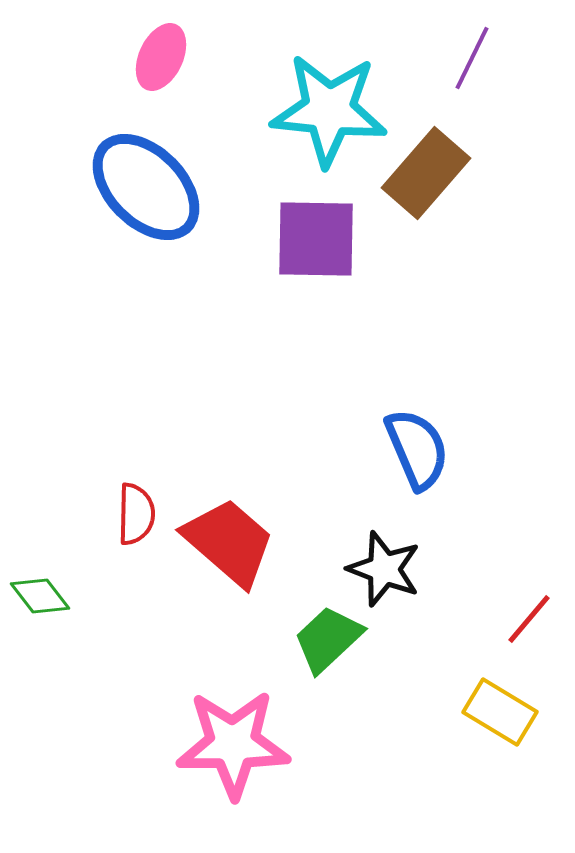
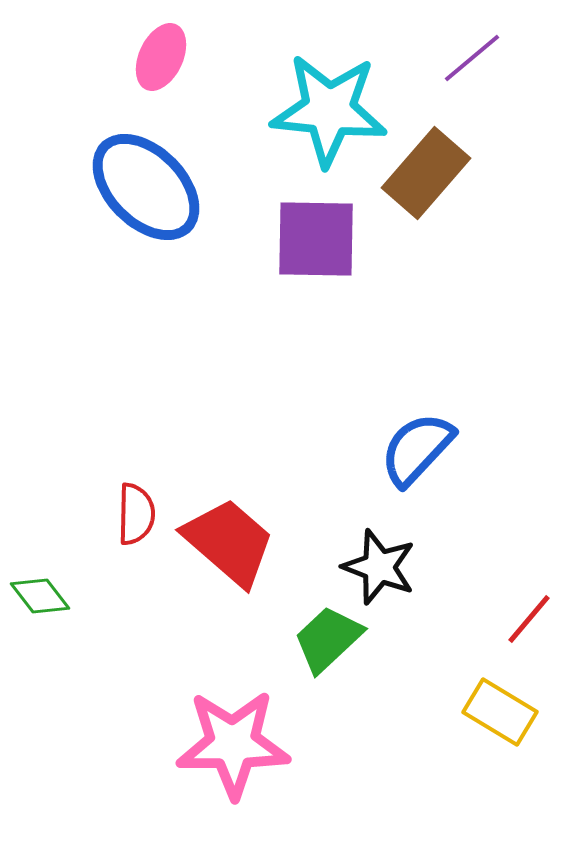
purple line: rotated 24 degrees clockwise
blue semicircle: rotated 114 degrees counterclockwise
black star: moved 5 px left, 2 px up
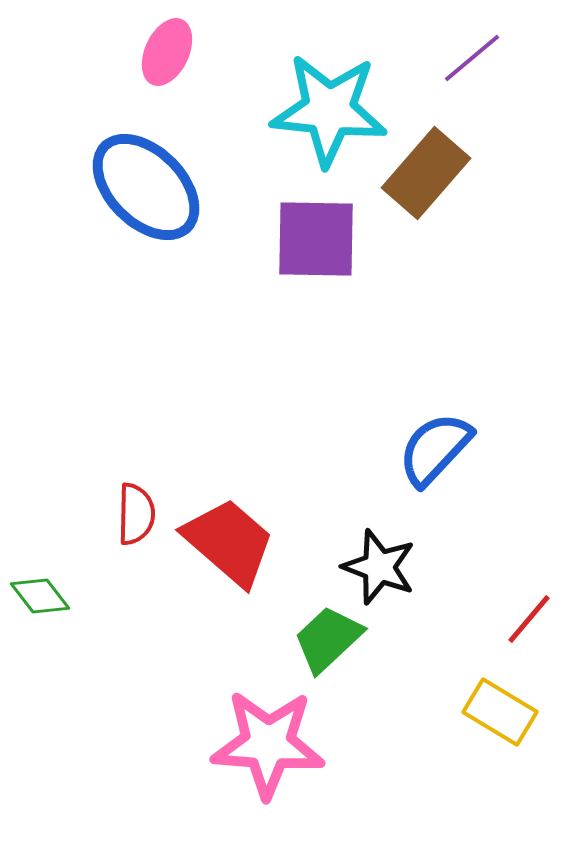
pink ellipse: moved 6 px right, 5 px up
blue semicircle: moved 18 px right
pink star: moved 35 px right; rotated 4 degrees clockwise
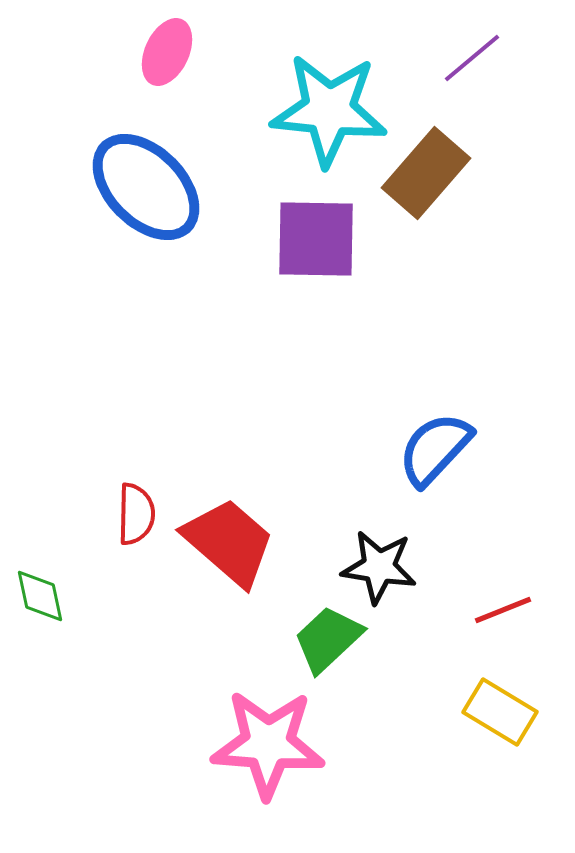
black star: rotated 12 degrees counterclockwise
green diamond: rotated 26 degrees clockwise
red line: moved 26 px left, 9 px up; rotated 28 degrees clockwise
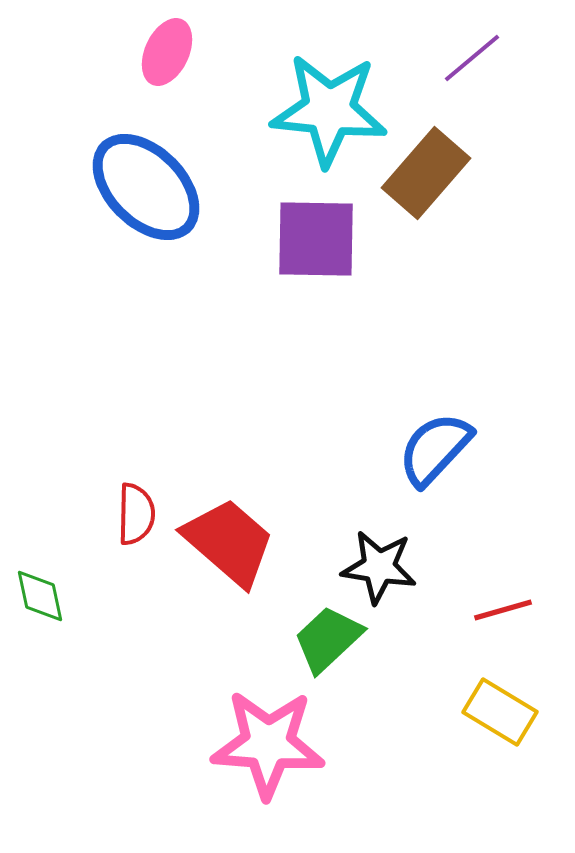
red line: rotated 6 degrees clockwise
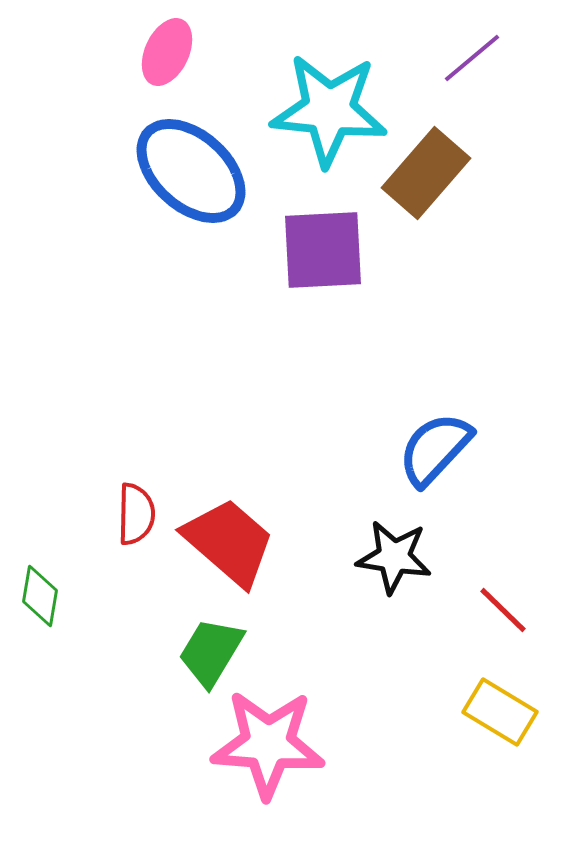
blue ellipse: moved 45 px right, 16 px up; rotated 3 degrees counterclockwise
purple square: moved 7 px right, 11 px down; rotated 4 degrees counterclockwise
black star: moved 15 px right, 10 px up
green diamond: rotated 22 degrees clockwise
red line: rotated 60 degrees clockwise
green trapezoid: moved 117 px left, 13 px down; rotated 16 degrees counterclockwise
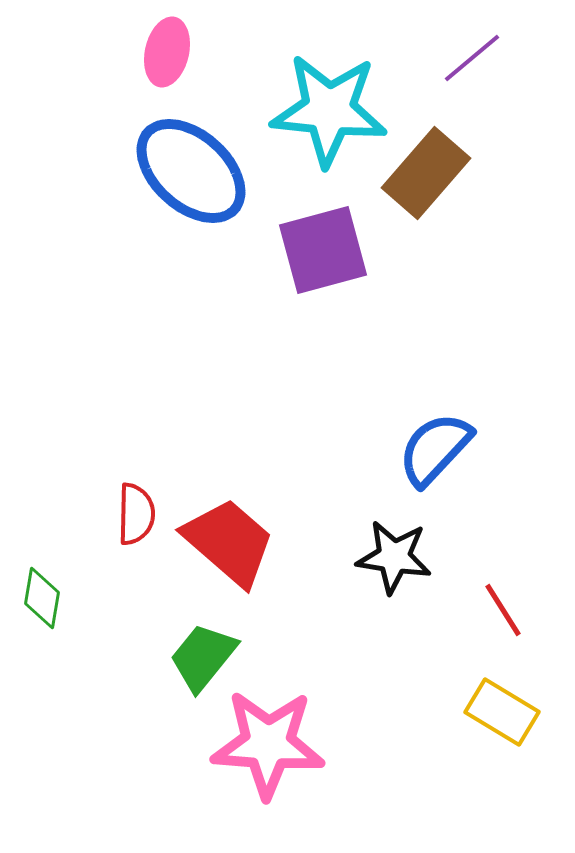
pink ellipse: rotated 12 degrees counterclockwise
purple square: rotated 12 degrees counterclockwise
green diamond: moved 2 px right, 2 px down
red line: rotated 14 degrees clockwise
green trapezoid: moved 8 px left, 5 px down; rotated 8 degrees clockwise
yellow rectangle: moved 2 px right
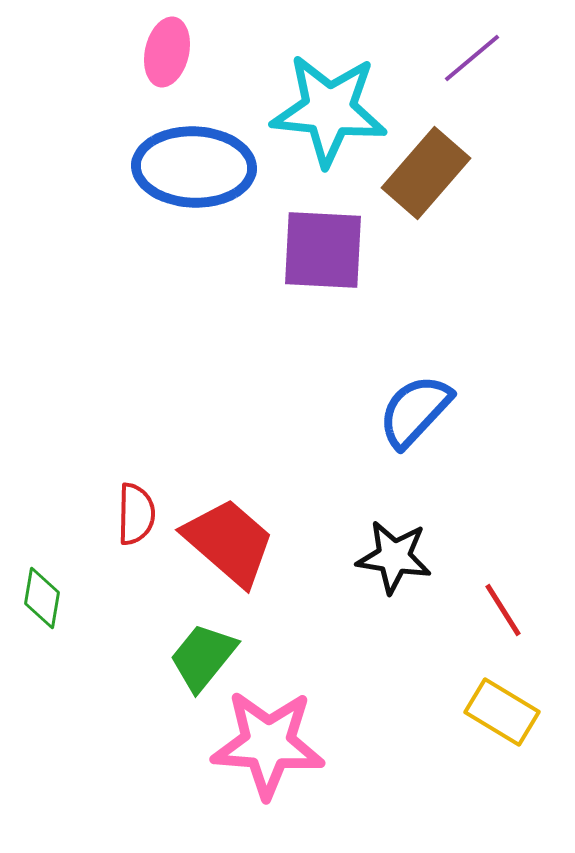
blue ellipse: moved 3 px right, 4 px up; rotated 40 degrees counterclockwise
purple square: rotated 18 degrees clockwise
blue semicircle: moved 20 px left, 38 px up
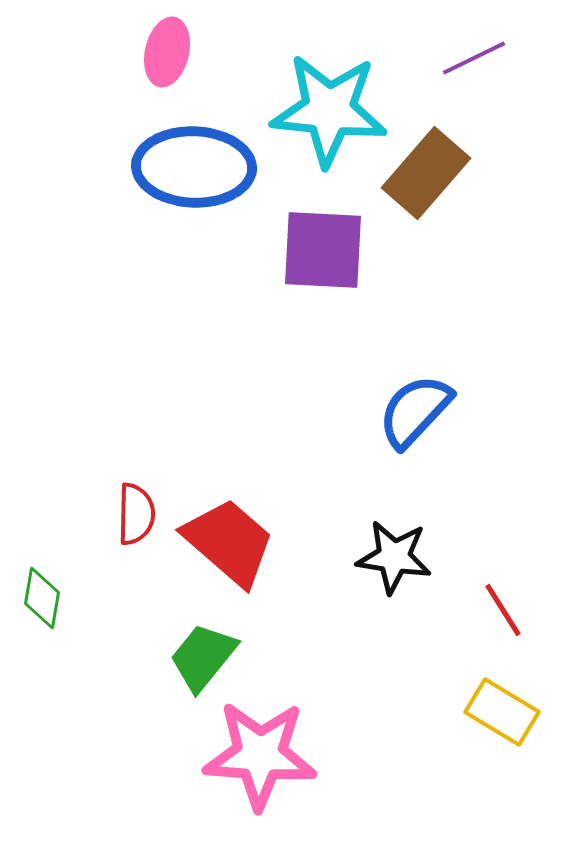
purple line: moved 2 px right; rotated 14 degrees clockwise
pink star: moved 8 px left, 11 px down
